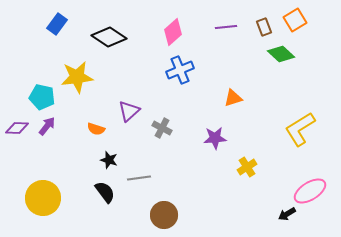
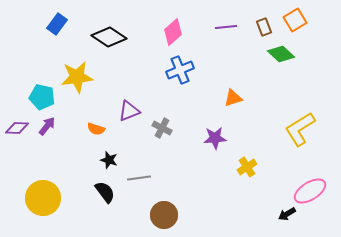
purple triangle: rotated 20 degrees clockwise
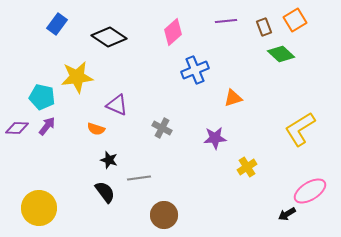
purple line: moved 6 px up
blue cross: moved 15 px right
purple triangle: moved 12 px left, 6 px up; rotated 45 degrees clockwise
yellow circle: moved 4 px left, 10 px down
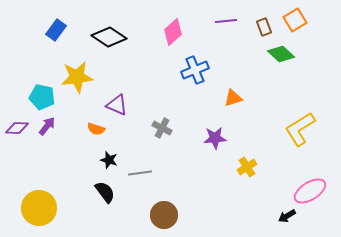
blue rectangle: moved 1 px left, 6 px down
gray line: moved 1 px right, 5 px up
black arrow: moved 2 px down
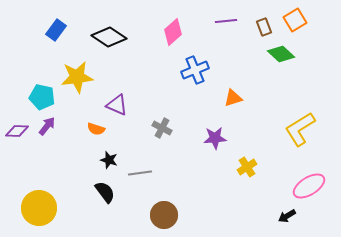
purple diamond: moved 3 px down
pink ellipse: moved 1 px left, 5 px up
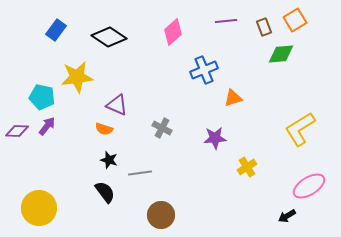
green diamond: rotated 48 degrees counterclockwise
blue cross: moved 9 px right
orange semicircle: moved 8 px right
brown circle: moved 3 px left
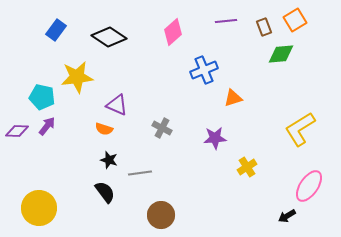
pink ellipse: rotated 24 degrees counterclockwise
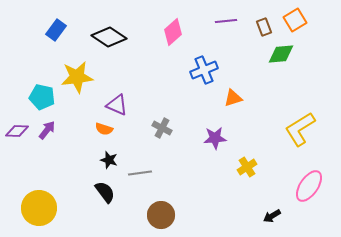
purple arrow: moved 4 px down
black arrow: moved 15 px left
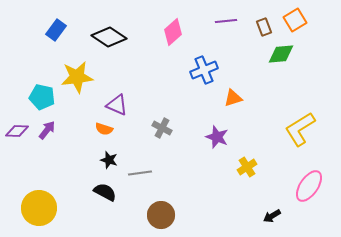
purple star: moved 2 px right, 1 px up; rotated 25 degrees clockwise
black semicircle: rotated 25 degrees counterclockwise
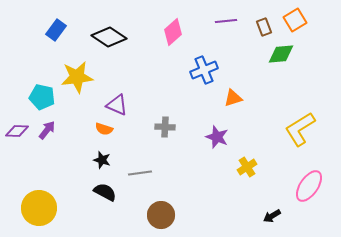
gray cross: moved 3 px right, 1 px up; rotated 24 degrees counterclockwise
black star: moved 7 px left
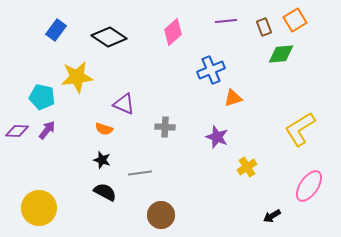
blue cross: moved 7 px right
purple triangle: moved 7 px right, 1 px up
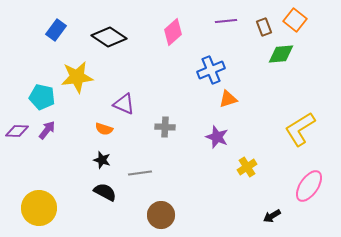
orange square: rotated 20 degrees counterclockwise
orange triangle: moved 5 px left, 1 px down
